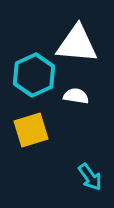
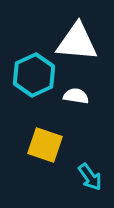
white triangle: moved 2 px up
yellow square: moved 14 px right, 15 px down; rotated 36 degrees clockwise
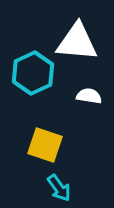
cyan hexagon: moved 1 px left, 2 px up
white semicircle: moved 13 px right
cyan arrow: moved 31 px left, 11 px down
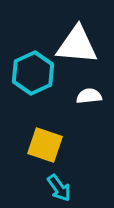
white triangle: moved 3 px down
white semicircle: rotated 15 degrees counterclockwise
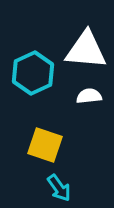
white triangle: moved 9 px right, 5 px down
